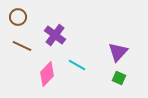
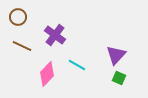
purple triangle: moved 2 px left, 3 px down
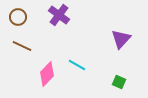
purple cross: moved 4 px right, 20 px up
purple triangle: moved 5 px right, 16 px up
green square: moved 4 px down
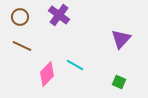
brown circle: moved 2 px right
cyan line: moved 2 px left
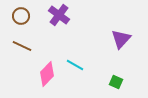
brown circle: moved 1 px right, 1 px up
green square: moved 3 px left
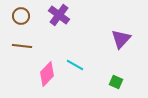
brown line: rotated 18 degrees counterclockwise
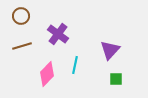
purple cross: moved 1 px left, 19 px down
purple triangle: moved 11 px left, 11 px down
brown line: rotated 24 degrees counterclockwise
cyan line: rotated 72 degrees clockwise
green square: moved 3 px up; rotated 24 degrees counterclockwise
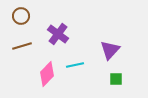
cyan line: rotated 66 degrees clockwise
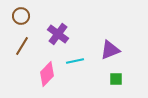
brown line: rotated 42 degrees counterclockwise
purple triangle: rotated 25 degrees clockwise
cyan line: moved 4 px up
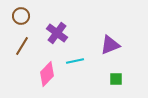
purple cross: moved 1 px left, 1 px up
purple triangle: moved 5 px up
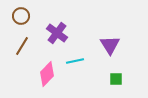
purple triangle: rotated 40 degrees counterclockwise
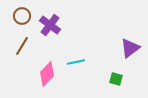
brown circle: moved 1 px right
purple cross: moved 7 px left, 8 px up
purple triangle: moved 20 px right, 3 px down; rotated 25 degrees clockwise
cyan line: moved 1 px right, 1 px down
green square: rotated 16 degrees clockwise
